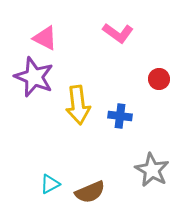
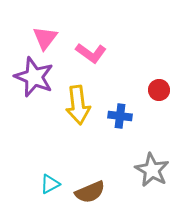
pink L-shape: moved 27 px left, 20 px down
pink triangle: rotated 40 degrees clockwise
red circle: moved 11 px down
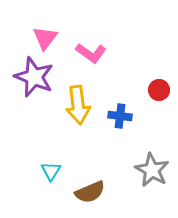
cyan triangle: moved 1 px right, 13 px up; rotated 30 degrees counterclockwise
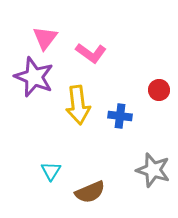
gray star: moved 1 px right; rotated 12 degrees counterclockwise
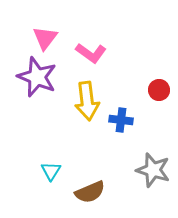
purple star: moved 3 px right
yellow arrow: moved 9 px right, 4 px up
blue cross: moved 1 px right, 4 px down
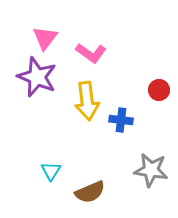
gray star: moved 2 px left; rotated 8 degrees counterclockwise
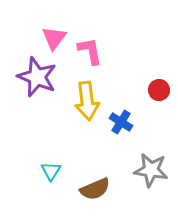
pink triangle: moved 9 px right
pink L-shape: moved 1 px left, 2 px up; rotated 136 degrees counterclockwise
blue cross: moved 2 px down; rotated 25 degrees clockwise
brown semicircle: moved 5 px right, 3 px up
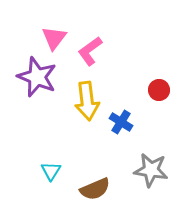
pink L-shape: rotated 116 degrees counterclockwise
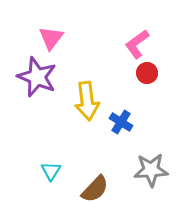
pink triangle: moved 3 px left
pink L-shape: moved 47 px right, 7 px up
red circle: moved 12 px left, 17 px up
gray star: rotated 12 degrees counterclockwise
brown semicircle: rotated 24 degrees counterclockwise
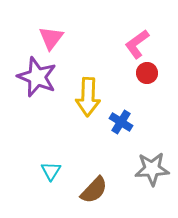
yellow arrow: moved 1 px right, 4 px up; rotated 9 degrees clockwise
gray star: moved 1 px right, 1 px up
brown semicircle: moved 1 px left, 1 px down
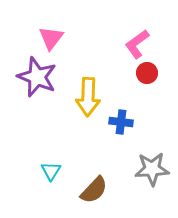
blue cross: rotated 25 degrees counterclockwise
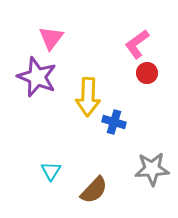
blue cross: moved 7 px left; rotated 10 degrees clockwise
